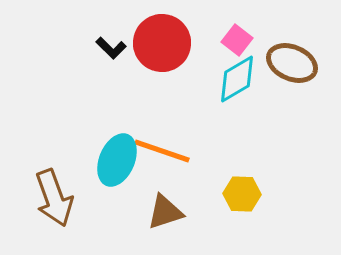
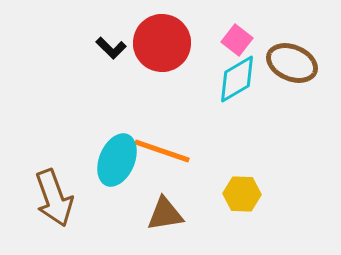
brown triangle: moved 2 px down; rotated 9 degrees clockwise
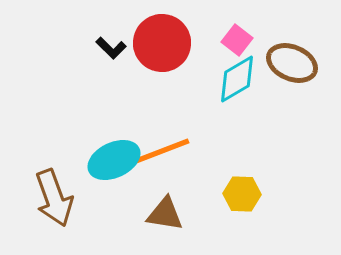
orange line: rotated 40 degrees counterclockwise
cyan ellipse: moved 3 px left; rotated 42 degrees clockwise
brown triangle: rotated 18 degrees clockwise
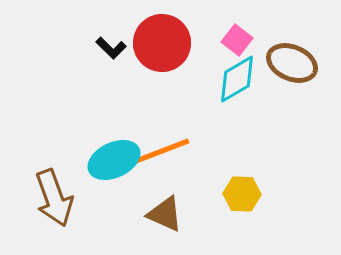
brown triangle: rotated 15 degrees clockwise
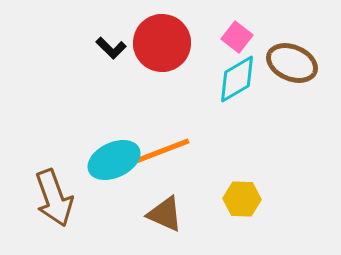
pink square: moved 3 px up
yellow hexagon: moved 5 px down
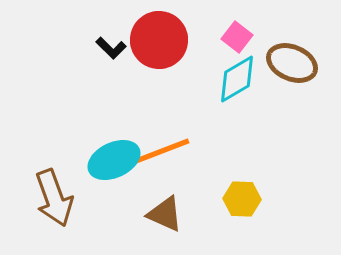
red circle: moved 3 px left, 3 px up
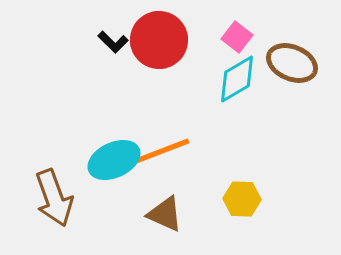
black L-shape: moved 2 px right, 6 px up
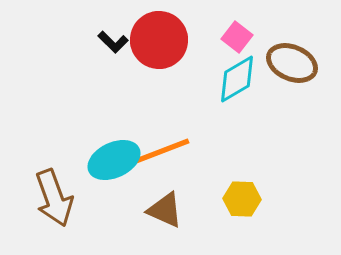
brown triangle: moved 4 px up
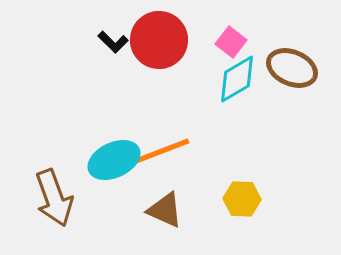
pink square: moved 6 px left, 5 px down
brown ellipse: moved 5 px down
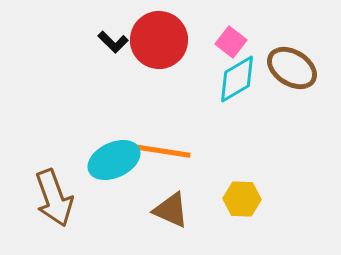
brown ellipse: rotated 9 degrees clockwise
orange line: rotated 30 degrees clockwise
brown triangle: moved 6 px right
